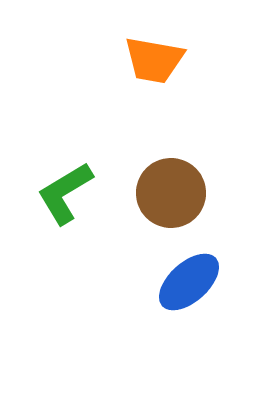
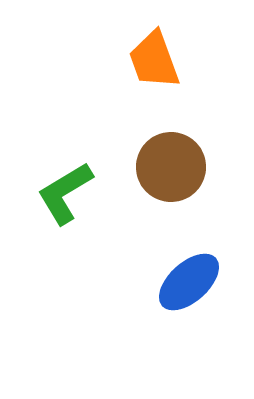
orange trapezoid: rotated 60 degrees clockwise
brown circle: moved 26 px up
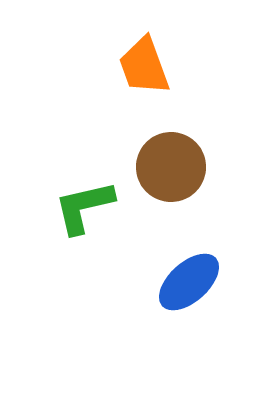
orange trapezoid: moved 10 px left, 6 px down
green L-shape: moved 19 px right, 14 px down; rotated 18 degrees clockwise
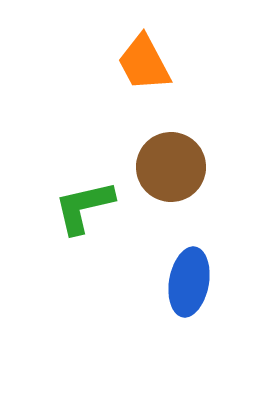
orange trapezoid: moved 3 px up; rotated 8 degrees counterclockwise
blue ellipse: rotated 38 degrees counterclockwise
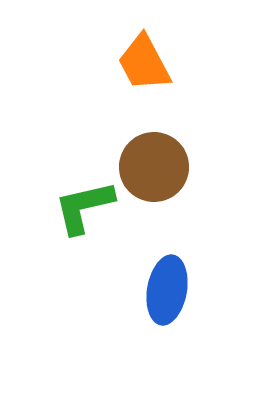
brown circle: moved 17 px left
blue ellipse: moved 22 px left, 8 px down
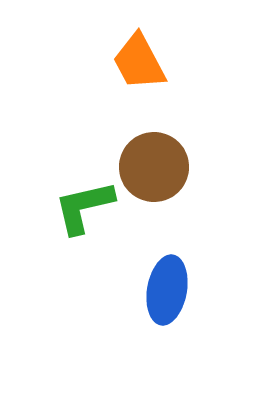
orange trapezoid: moved 5 px left, 1 px up
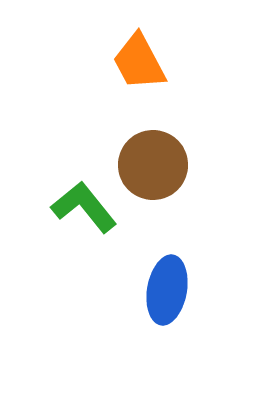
brown circle: moved 1 px left, 2 px up
green L-shape: rotated 64 degrees clockwise
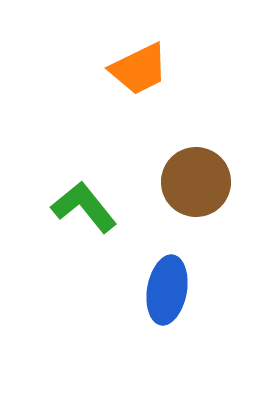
orange trapezoid: moved 7 px down; rotated 88 degrees counterclockwise
brown circle: moved 43 px right, 17 px down
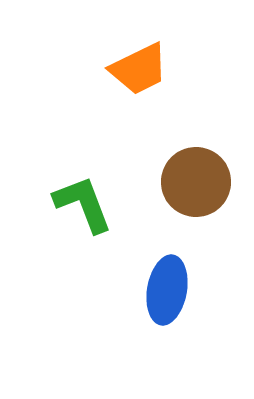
green L-shape: moved 1 px left, 3 px up; rotated 18 degrees clockwise
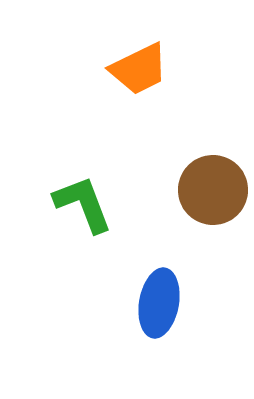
brown circle: moved 17 px right, 8 px down
blue ellipse: moved 8 px left, 13 px down
